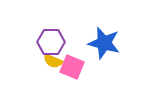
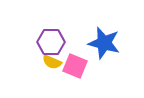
yellow semicircle: moved 1 px left, 1 px down
pink square: moved 3 px right, 1 px up
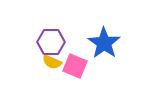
blue star: rotated 20 degrees clockwise
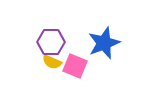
blue star: rotated 16 degrees clockwise
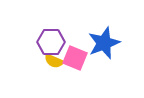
yellow semicircle: moved 2 px right, 1 px up
pink square: moved 8 px up
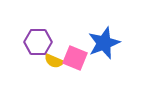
purple hexagon: moved 13 px left
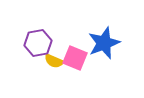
purple hexagon: moved 1 px down; rotated 12 degrees counterclockwise
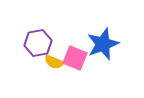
blue star: moved 1 px left, 1 px down
yellow semicircle: moved 1 px down
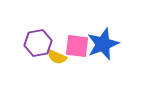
pink square: moved 2 px right, 12 px up; rotated 15 degrees counterclockwise
yellow semicircle: moved 3 px right, 5 px up
